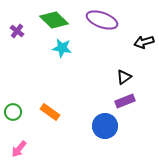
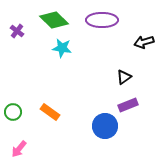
purple ellipse: rotated 20 degrees counterclockwise
purple rectangle: moved 3 px right, 4 px down
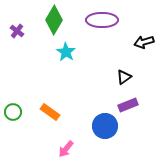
green diamond: rotated 76 degrees clockwise
cyan star: moved 4 px right, 4 px down; rotated 24 degrees clockwise
pink arrow: moved 47 px right
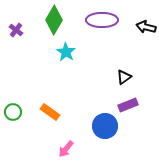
purple cross: moved 1 px left, 1 px up
black arrow: moved 2 px right, 15 px up; rotated 30 degrees clockwise
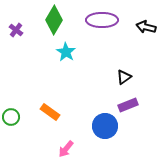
green circle: moved 2 px left, 5 px down
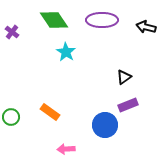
green diamond: rotated 64 degrees counterclockwise
purple cross: moved 4 px left, 2 px down
blue circle: moved 1 px up
pink arrow: rotated 48 degrees clockwise
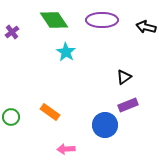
purple cross: rotated 16 degrees clockwise
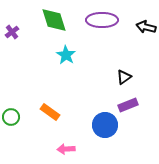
green diamond: rotated 16 degrees clockwise
cyan star: moved 3 px down
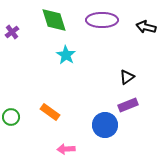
black triangle: moved 3 px right
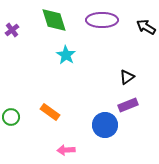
black arrow: rotated 18 degrees clockwise
purple cross: moved 2 px up
pink arrow: moved 1 px down
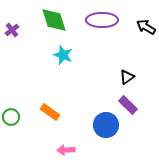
cyan star: moved 3 px left; rotated 12 degrees counterclockwise
purple rectangle: rotated 66 degrees clockwise
blue circle: moved 1 px right
